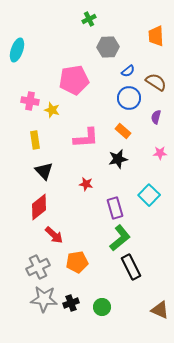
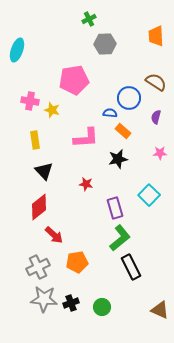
gray hexagon: moved 3 px left, 3 px up
blue semicircle: moved 18 px left, 42 px down; rotated 136 degrees counterclockwise
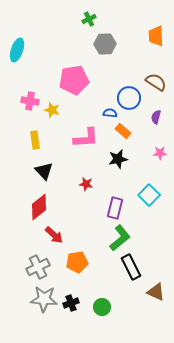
purple rectangle: rotated 30 degrees clockwise
brown triangle: moved 4 px left, 18 px up
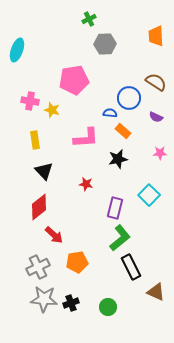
purple semicircle: rotated 80 degrees counterclockwise
green circle: moved 6 px right
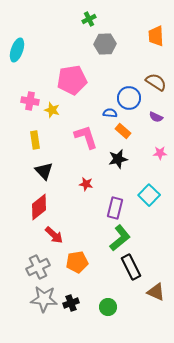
pink pentagon: moved 2 px left
pink L-shape: moved 1 px up; rotated 104 degrees counterclockwise
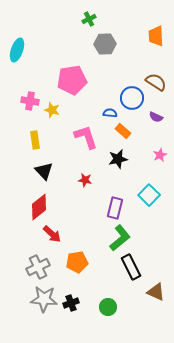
blue circle: moved 3 px right
pink star: moved 2 px down; rotated 24 degrees counterclockwise
red star: moved 1 px left, 4 px up
red arrow: moved 2 px left, 1 px up
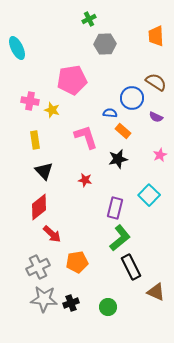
cyan ellipse: moved 2 px up; rotated 45 degrees counterclockwise
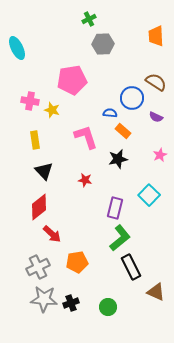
gray hexagon: moved 2 px left
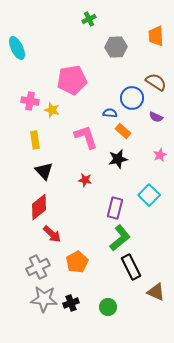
gray hexagon: moved 13 px right, 3 px down
orange pentagon: rotated 20 degrees counterclockwise
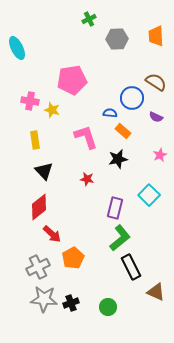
gray hexagon: moved 1 px right, 8 px up
red star: moved 2 px right, 1 px up
orange pentagon: moved 4 px left, 4 px up
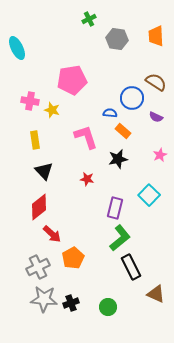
gray hexagon: rotated 10 degrees clockwise
brown triangle: moved 2 px down
